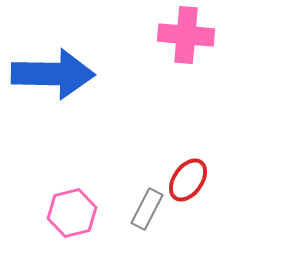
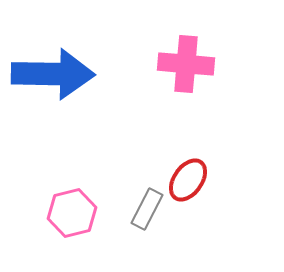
pink cross: moved 29 px down
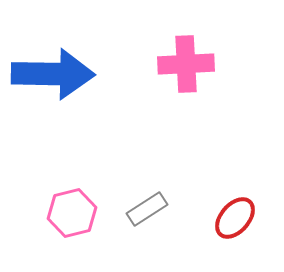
pink cross: rotated 8 degrees counterclockwise
red ellipse: moved 47 px right, 38 px down; rotated 6 degrees clockwise
gray rectangle: rotated 30 degrees clockwise
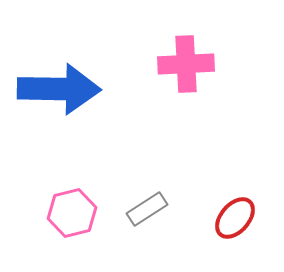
blue arrow: moved 6 px right, 15 px down
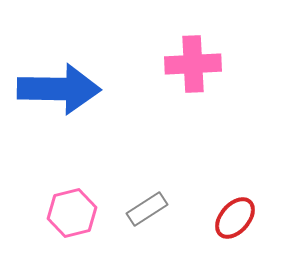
pink cross: moved 7 px right
